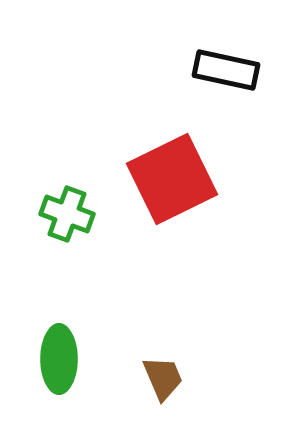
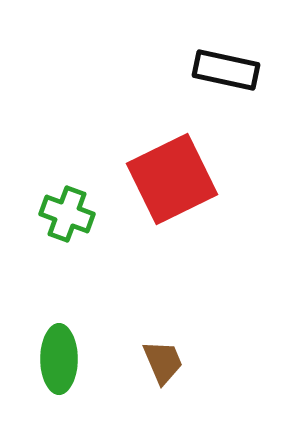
brown trapezoid: moved 16 px up
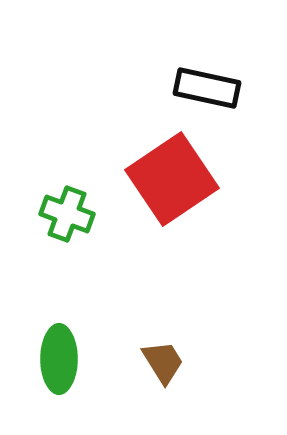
black rectangle: moved 19 px left, 18 px down
red square: rotated 8 degrees counterclockwise
brown trapezoid: rotated 9 degrees counterclockwise
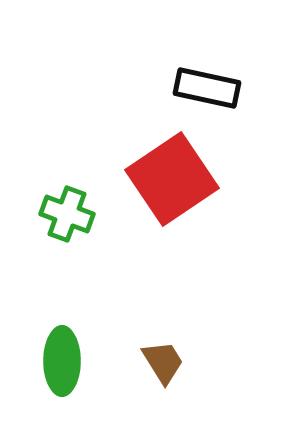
green ellipse: moved 3 px right, 2 px down
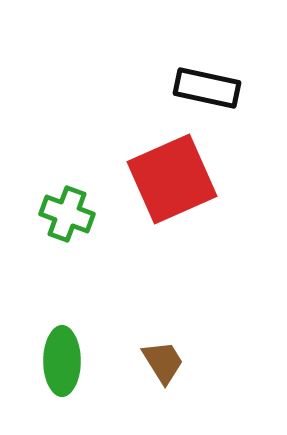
red square: rotated 10 degrees clockwise
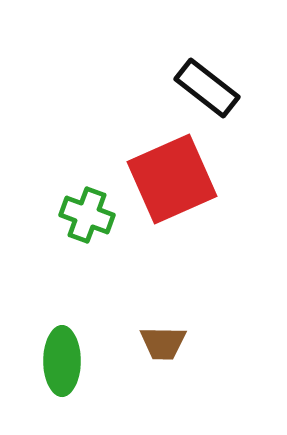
black rectangle: rotated 26 degrees clockwise
green cross: moved 20 px right, 1 px down
brown trapezoid: moved 19 px up; rotated 123 degrees clockwise
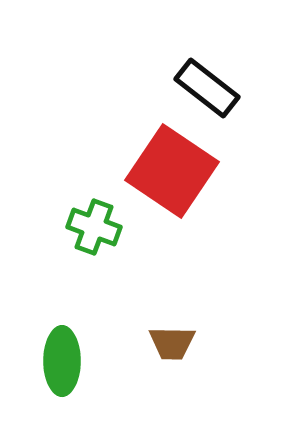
red square: moved 8 px up; rotated 32 degrees counterclockwise
green cross: moved 7 px right, 12 px down
brown trapezoid: moved 9 px right
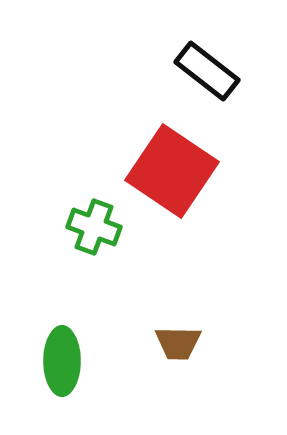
black rectangle: moved 17 px up
brown trapezoid: moved 6 px right
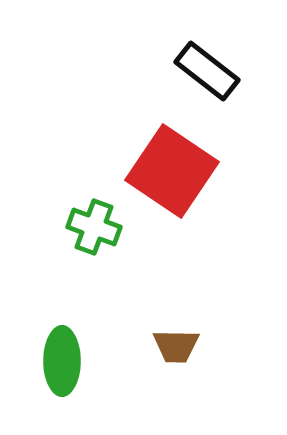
brown trapezoid: moved 2 px left, 3 px down
